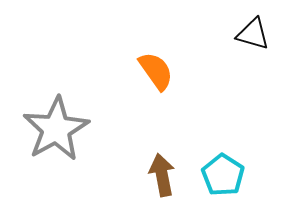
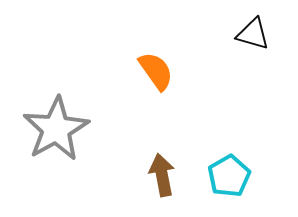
cyan pentagon: moved 6 px right, 1 px down; rotated 9 degrees clockwise
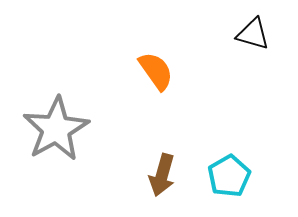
brown arrow: rotated 153 degrees counterclockwise
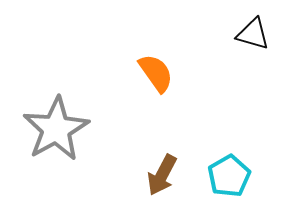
orange semicircle: moved 2 px down
brown arrow: rotated 12 degrees clockwise
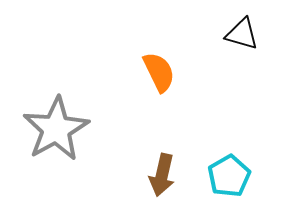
black triangle: moved 11 px left
orange semicircle: moved 3 px right, 1 px up; rotated 9 degrees clockwise
brown arrow: rotated 15 degrees counterclockwise
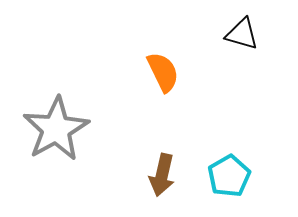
orange semicircle: moved 4 px right
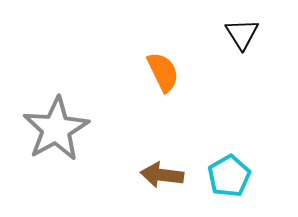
black triangle: rotated 42 degrees clockwise
brown arrow: rotated 84 degrees clockwise
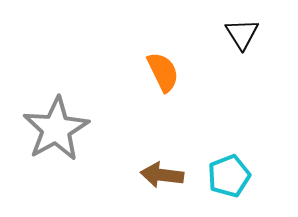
cyan pentagon: rotated 9 degrees clockwise
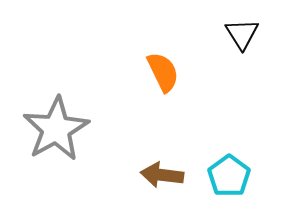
cyan pentagon: rotated 15 degrees counterclockwise
